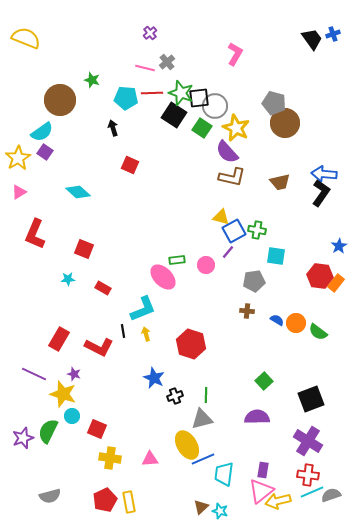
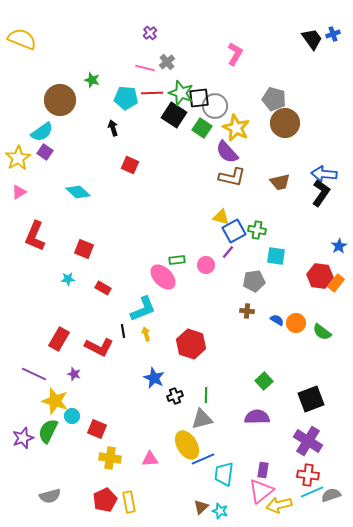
yellow semicircle at (26, 38): moved 4 px left, 1 px down
gray pentagon at (274, 103): moved 4 px up
red L-shape at (35, 234): moved 2 px down
green semicircle at (318, 332): moved 4 px right
yellow star at (63, 394): moved 8 px left, 7 px down
yellow arrow at (278, 501): moved 1 px right, 4 px down
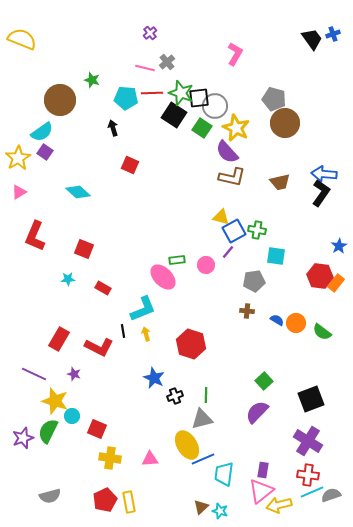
purple semicircle at (257, 417): moved 5 px up; rotated 45 degrees counterclockwise
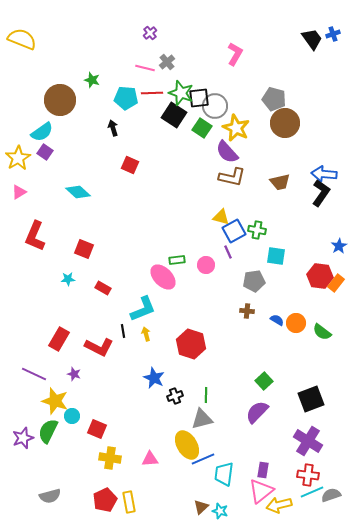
purple line at (228, 252): rotated 64 degrees counterclockwise
